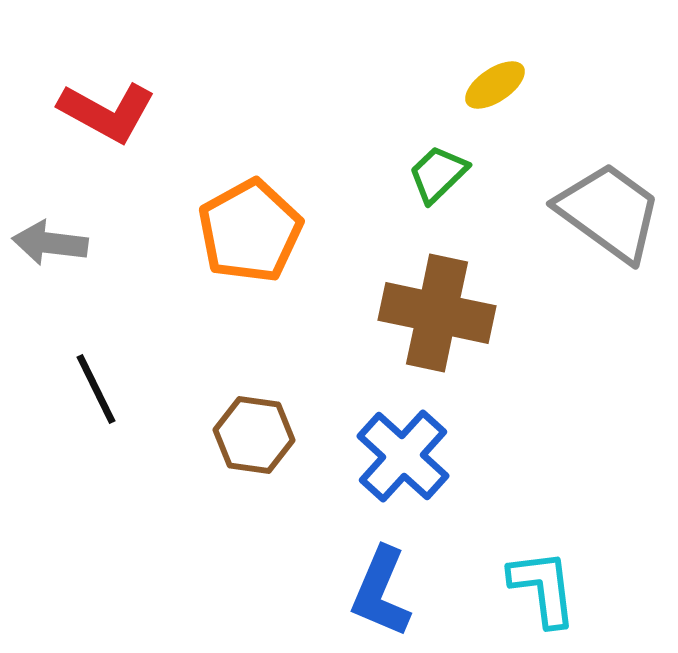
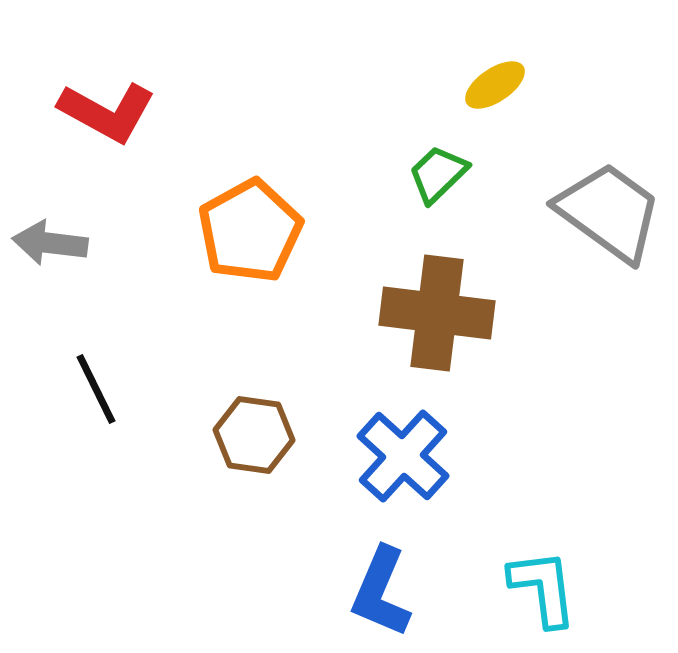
brown cross: rotated 5 degrees counterclockwise
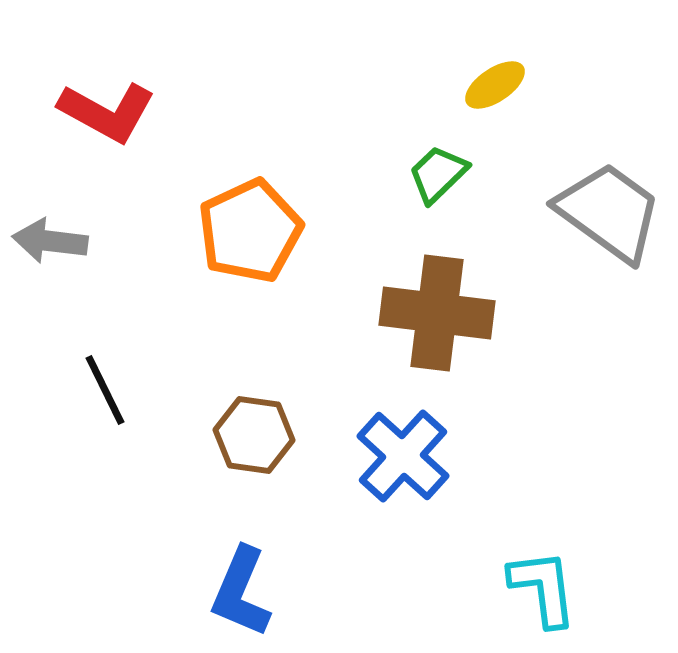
orange pentagon: rotated 4 degrees clockwise
gray arrow: moved 2 px up
black line: moved 9 px right, 1 px down
blue L-shape: moved 140 px left
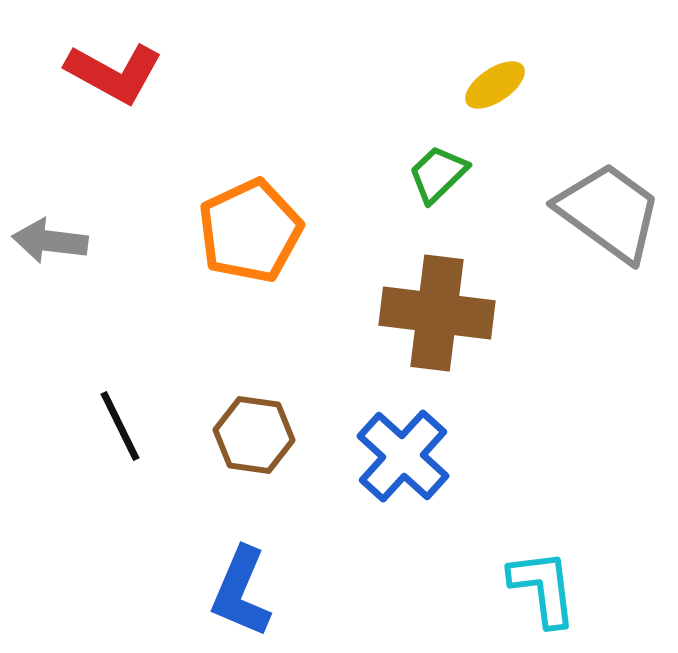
red L-shape: moved 7 px right, 39 px up
black line: moved 15 px right, 36 px down
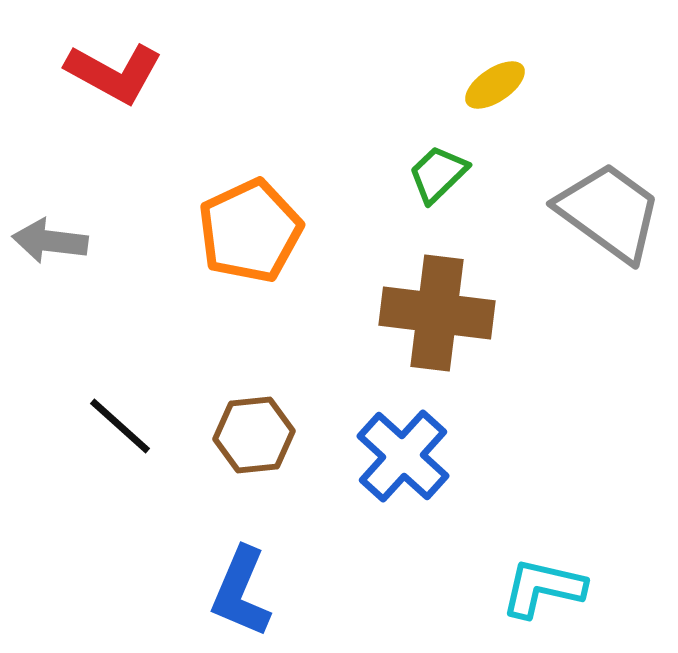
black line: rotated 22 degrees counterclockwise
brown hexagon: rotated 14 degrees counterclockwise
cyan L-shape: rotated 70 degrees counterclockwise
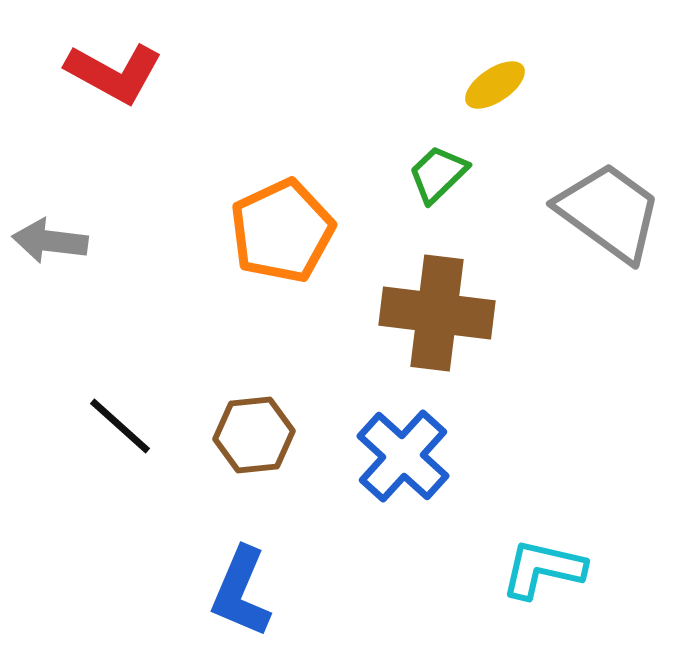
orange pentagon: moved 32 px right
cyan L-shape: moved 19 px up
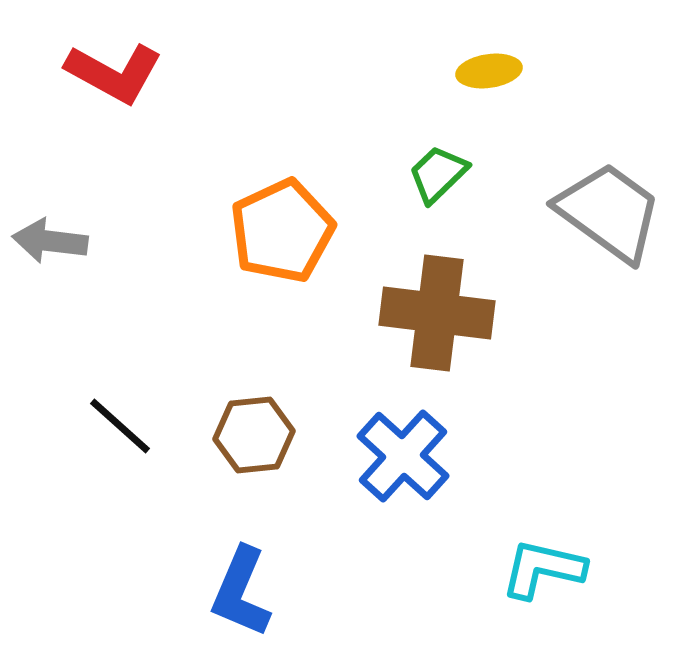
yellow ellipse: moved 6 px left, 14 px up; rotated 26 degrees clockwise
